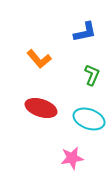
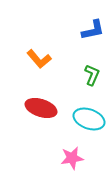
blue L-shape: moved 8 px right, 2 px up
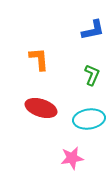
orange L-shape: rotated 145 degrees counterclockwise
cyan ellipse: rotated 28 degrees counterclockwise
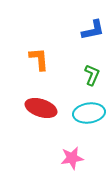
cyan ellipse: moved 6 px up
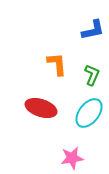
orange L-shape: moved 18 px right, 5 px down
cyan ellipse: rotated 44 degrees counterclockwise
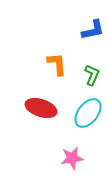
cyan ellipse: moved 1 px left
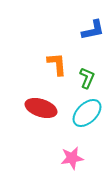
green L-shape: moved 5 px left, 3 px down
cyan ellipse: moved 1 px left; rotated 8 degrees clockwise
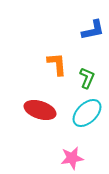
red ellipse: moved 1 px left, 2 px down
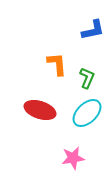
pink star: moved 1 px right
